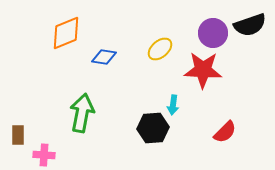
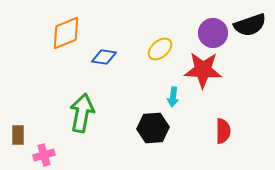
cyan arrow: moved 8 px up
red semicircle: moved 2 px left, 1 px up; rotated 45 degrees counterclockwise
pink cross: rotated 20 degrees counterclockwise
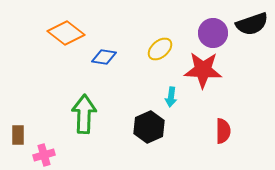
black semicircle: moved 2 px right, 1 px up
orange diamond: rotated 60 degrees clockwise
cyan arrow: moved 2 px left
green arrow: moved 2 px right, 1 px down; rotated 9 degrees counterclockwise
black hexagon: moved 4 px left, 1 px up; rotated 20 degrees counterclockwise
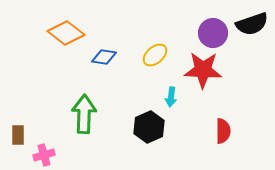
yellow ellipse: moved 5 px left, 6 px down
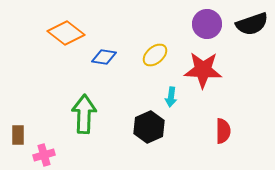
purple circle: moved 6 px left, 9 px up
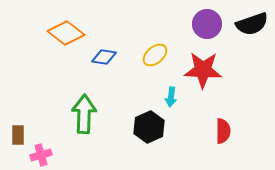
pink cross: moved 3 px left
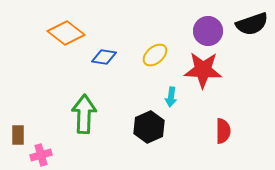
purple circle: moved 1 px right, 7 px down
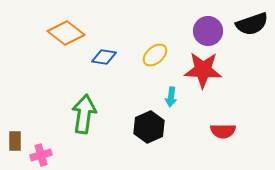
green arrow: rotated 6 degrees clockwise
red semicircle: rotated 90 degrees clockwise
brown rectangle: moved 3 px left, 6 px down
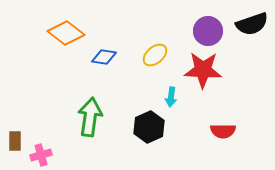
green arrow: moved 6 px right, 3 px down
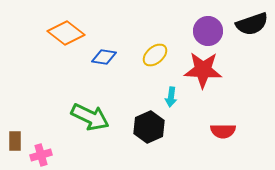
green arrow: rotated 108 degrees clockwise
